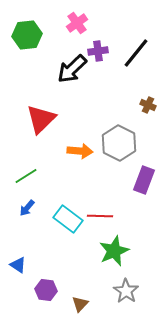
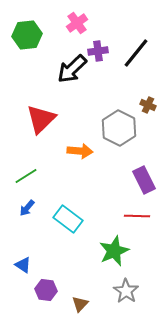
gray hexagon: moved 15 px up
purple rectangle: rotated 48 degrees counterclockwise
red line: moved 37 px right
blue triangle: moved 5 px right
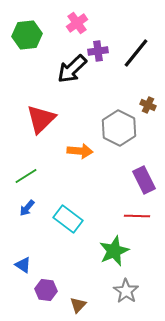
brown triangle: moved 2 px left, 1 px down
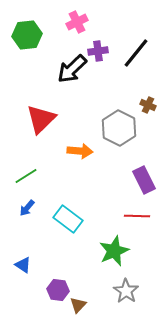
pink cross: moved 1 px up; rotated 10 degrees clockwise
purple hexagon: moved 12 px right
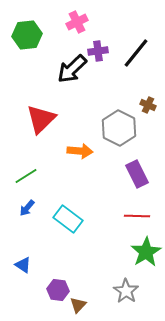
purple rectangle: moved 7 px left, 6 px up
green star: moved 32 px right, 1 px down; rotated 8 degrees counterclockwise
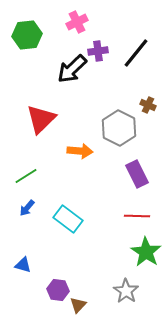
green star: rotated 8 degrees counterclockwise
blue triangle: rotated 18 degrees counterclockwise
